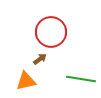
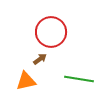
green line: moved 2 px left
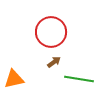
brown arrow: moved 14 px right, 3 px down
orange triangle: moved 12 px left, 2 px up
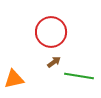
green line: moved 3 px up
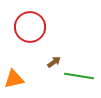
red circle: moved 21 px left, 5 px up
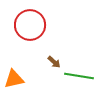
red circle: moved 2 px up
brown arrow: rotated 80 degrees clockwise
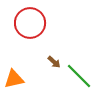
red circle: moved 2 px up
green line: rotated 36 degrees clockwise
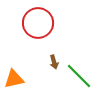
red circle: moved 8 px right
brown arrow: rotated 32 degrees clockwise
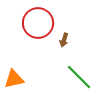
brown arrow: moved 10 px right, 22 px up; rotated 32 degrees clockwise
green line: moved 1 px down
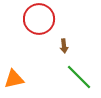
red circle: moved 1 px right, 4 px up
brown arrow: moved 6 px down; rotated 24 degrees counterclockwise
